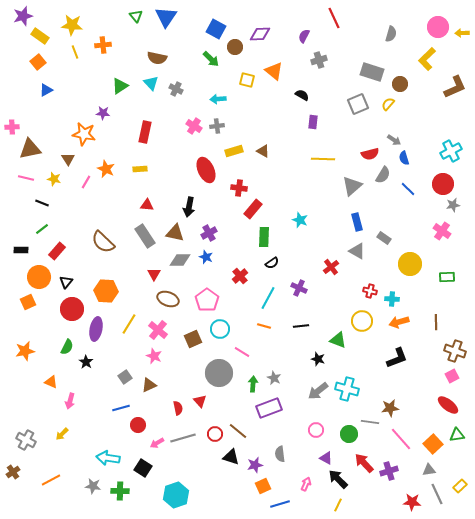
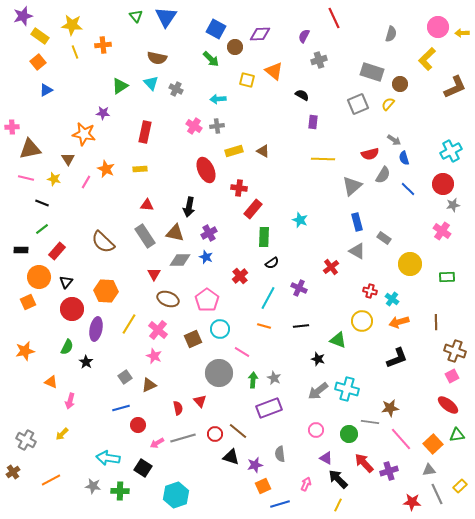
cyan cross at (392, 299): rotated 32 degrees clockwise
green arrow at (253, 384): moved 4 px up
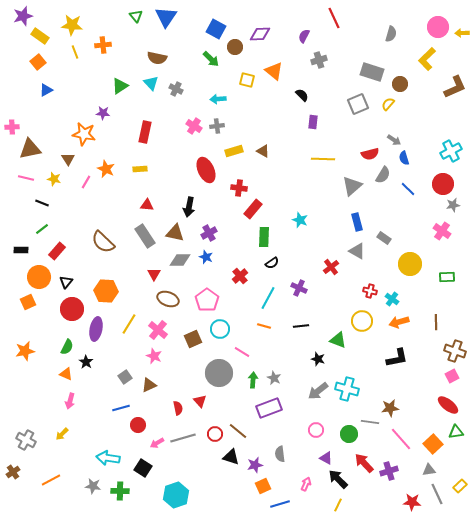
black semicircle at (302, 95): rotated 16 degrees clockwise
black L-shape at (397, 358): rotated 10 degrees clockwise
orange triangle at (51, 382): moved 15 px right, 8 px up
green triangle at (457, 435): moved 1 px left, 3 px up
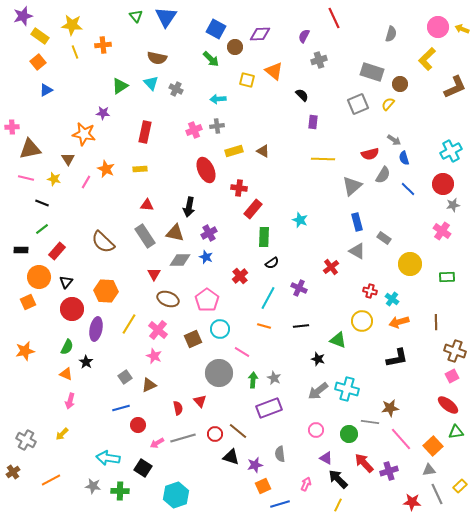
yellow arrow at (462, 33): moved 4 px up; rotated 24 degrees clockwise
pink cross at (194, 126): moved 4 px down; rotated 35 degrees clockwise
orange square at (433, 444): moved 2 px down
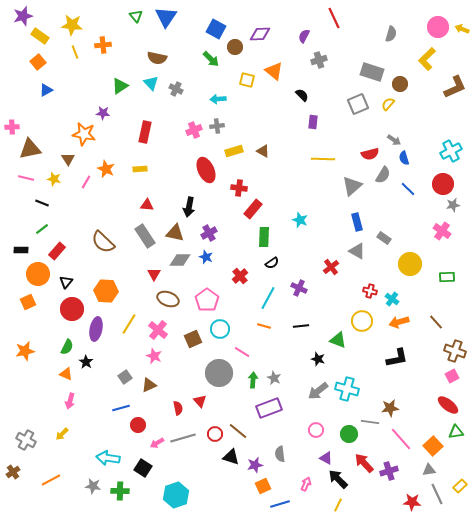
orange circle at (39, 277): moved 1 px left, 3 px up
brown line at (436, 322): rotated 42 degrees counterclockwise
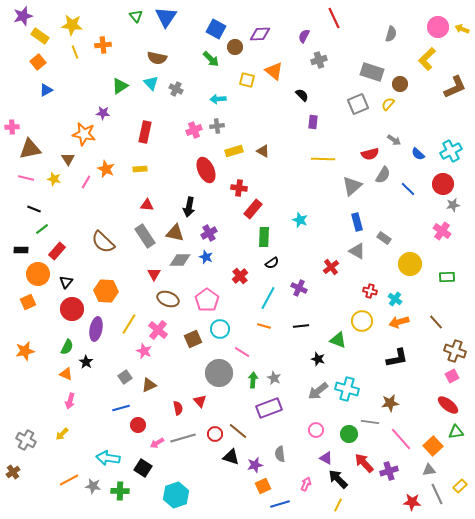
blue semicircle at (404, 158): moved 14 px right, 4 px up; rotated 32 degrees counterclockwise
black line at (42, 203): moved 8 px left, 6 px down
cyan cross at (392, 299): moved 3 px right
pink star at (154, 356): moved 10 px left, 5 px up
brown star at (390, 408): moved 5 px up
orange line at (51, 480): moved 18 px right
